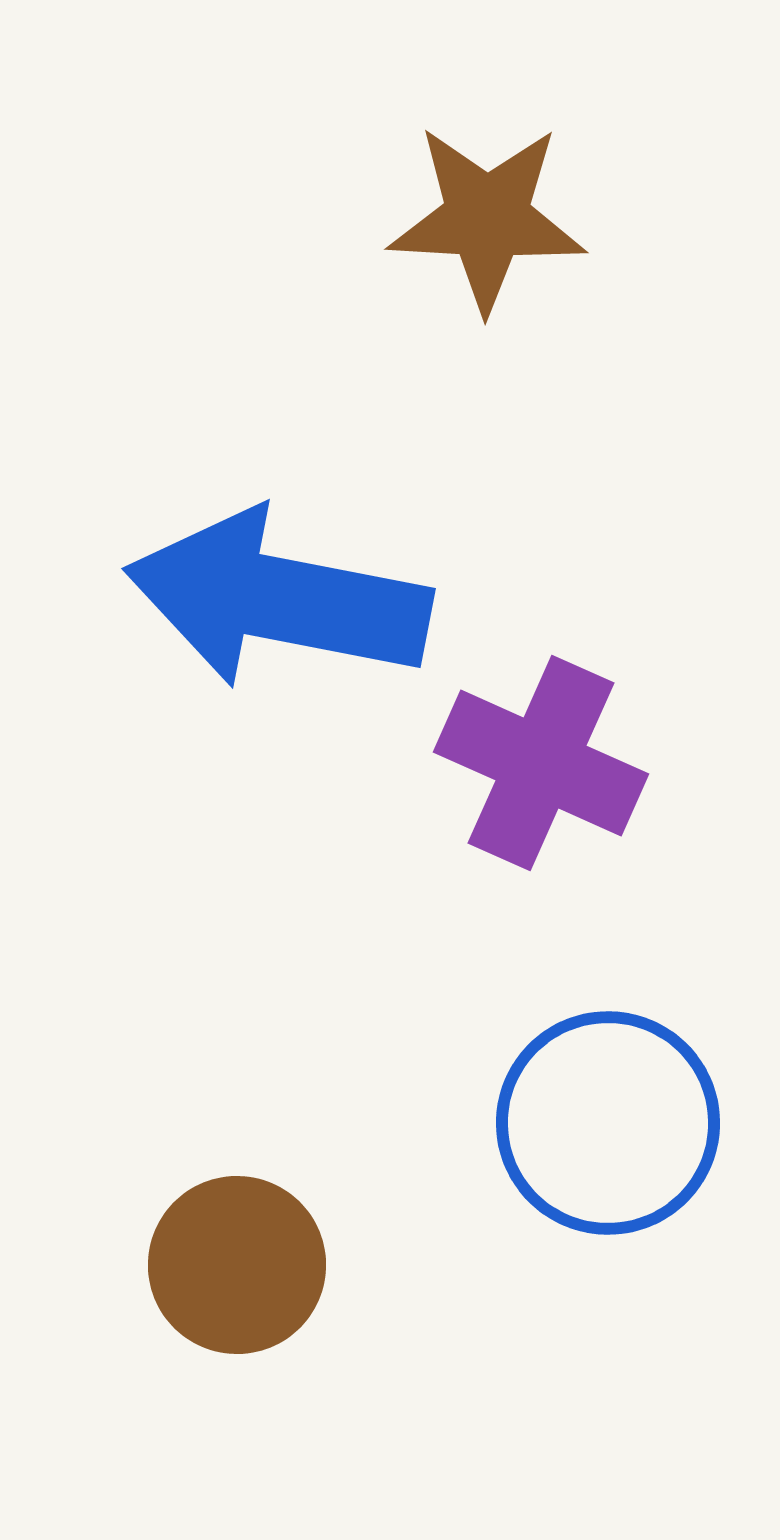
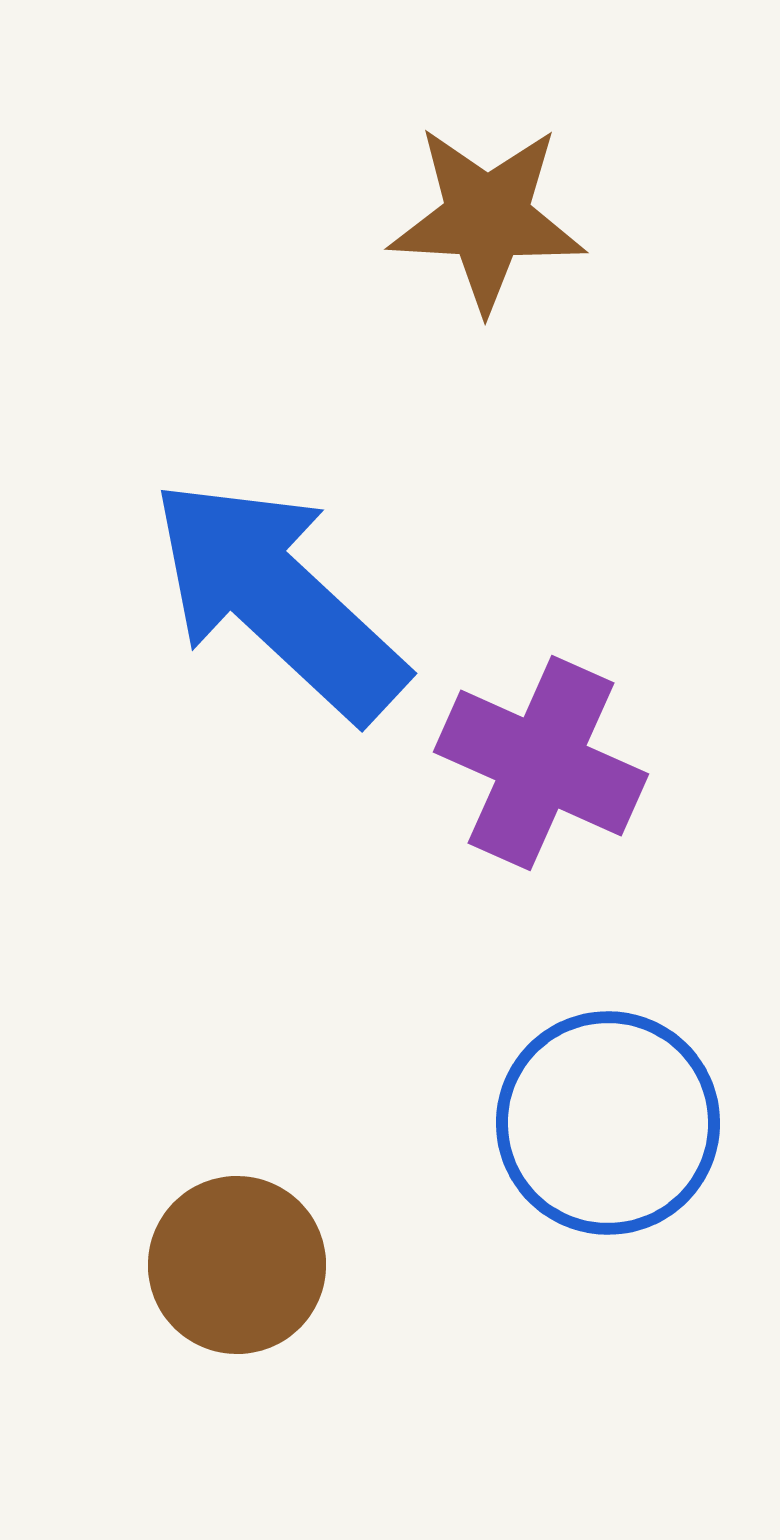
blue arrow: rotated 32 degrees clockwise
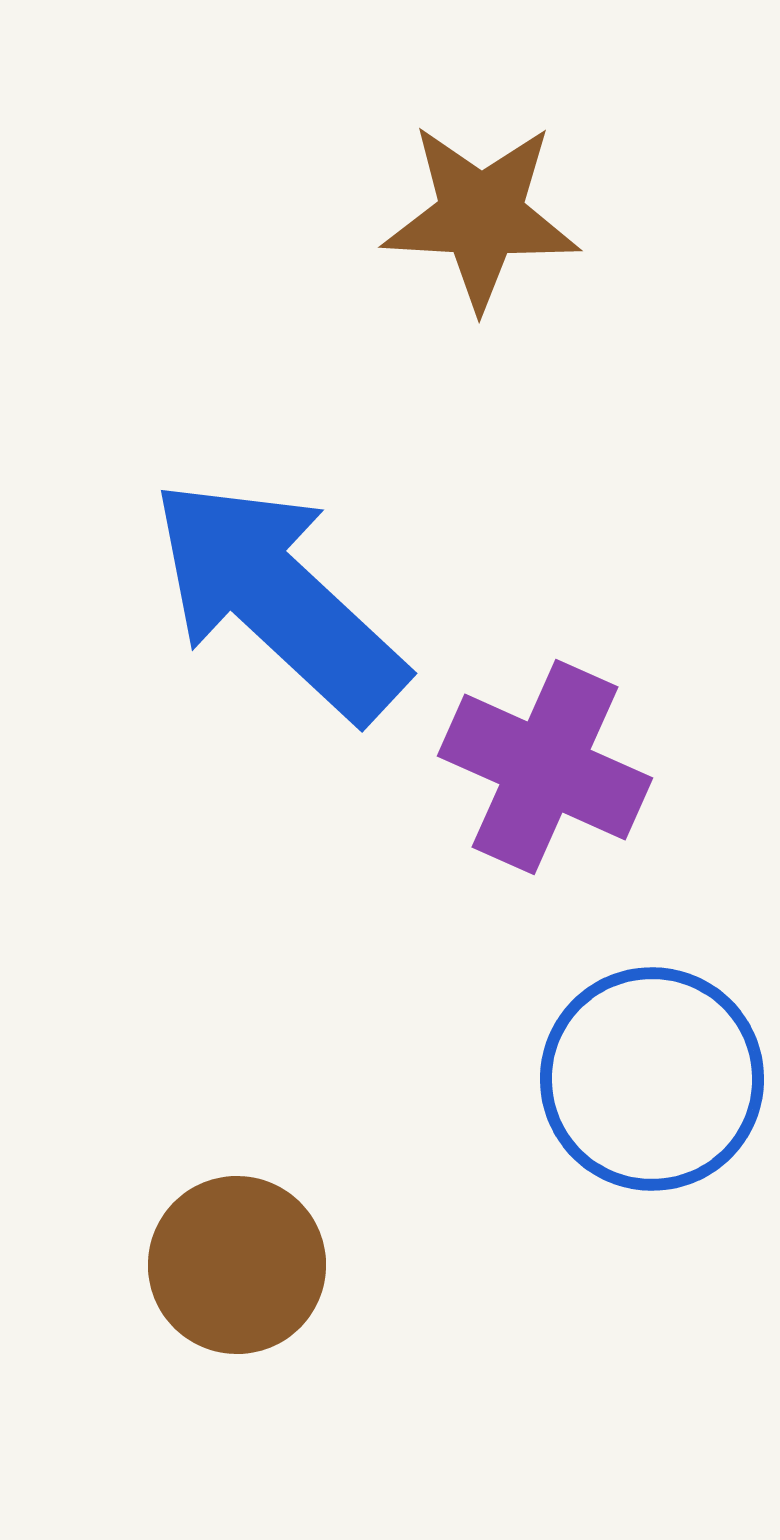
brown star: moved 6 px left, 2 px up
purple cross: moved 4 px right, 4 px down
blue circle: moved 44 px right, 44 px up
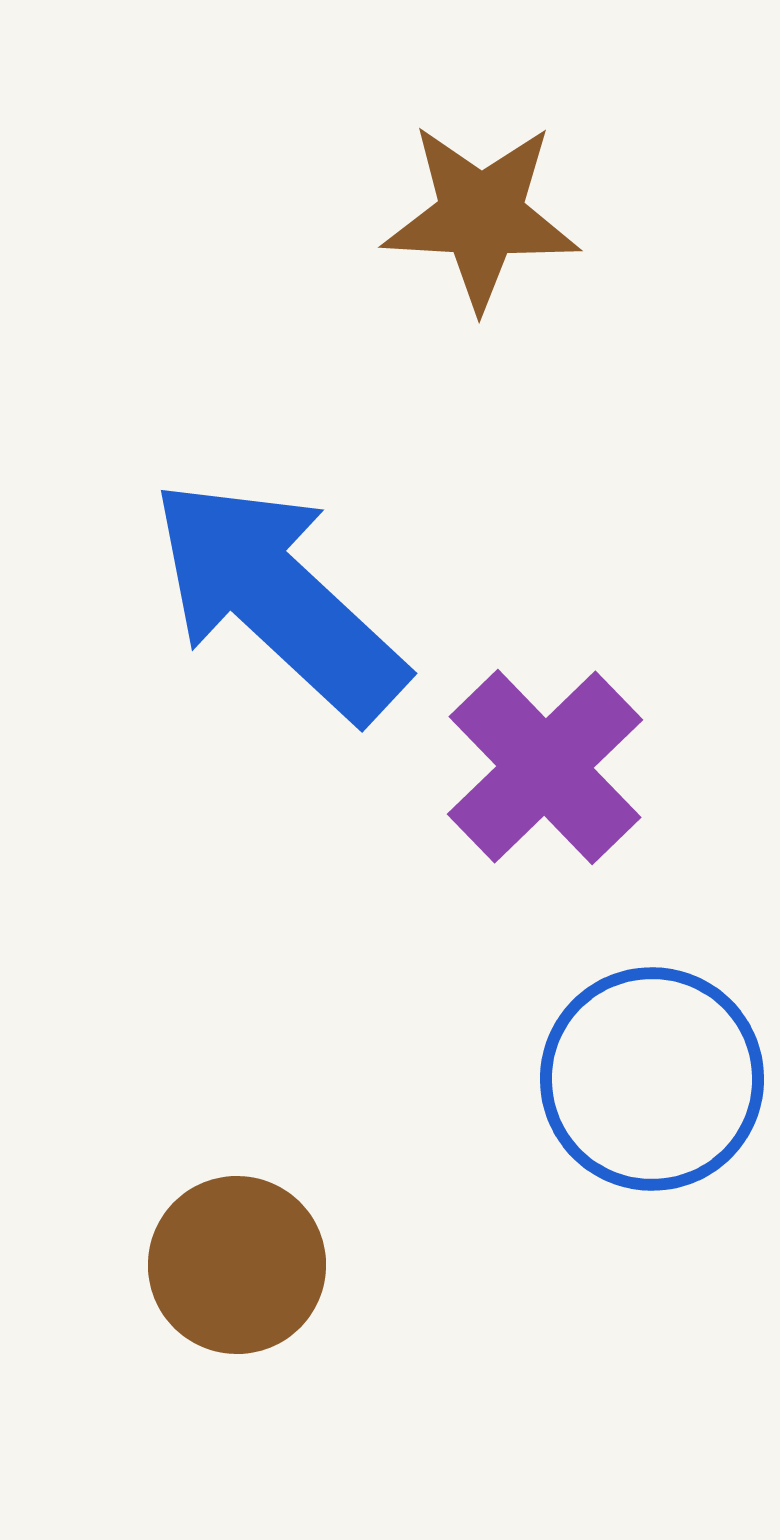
purple cross: rotated 22 degrees clockwise
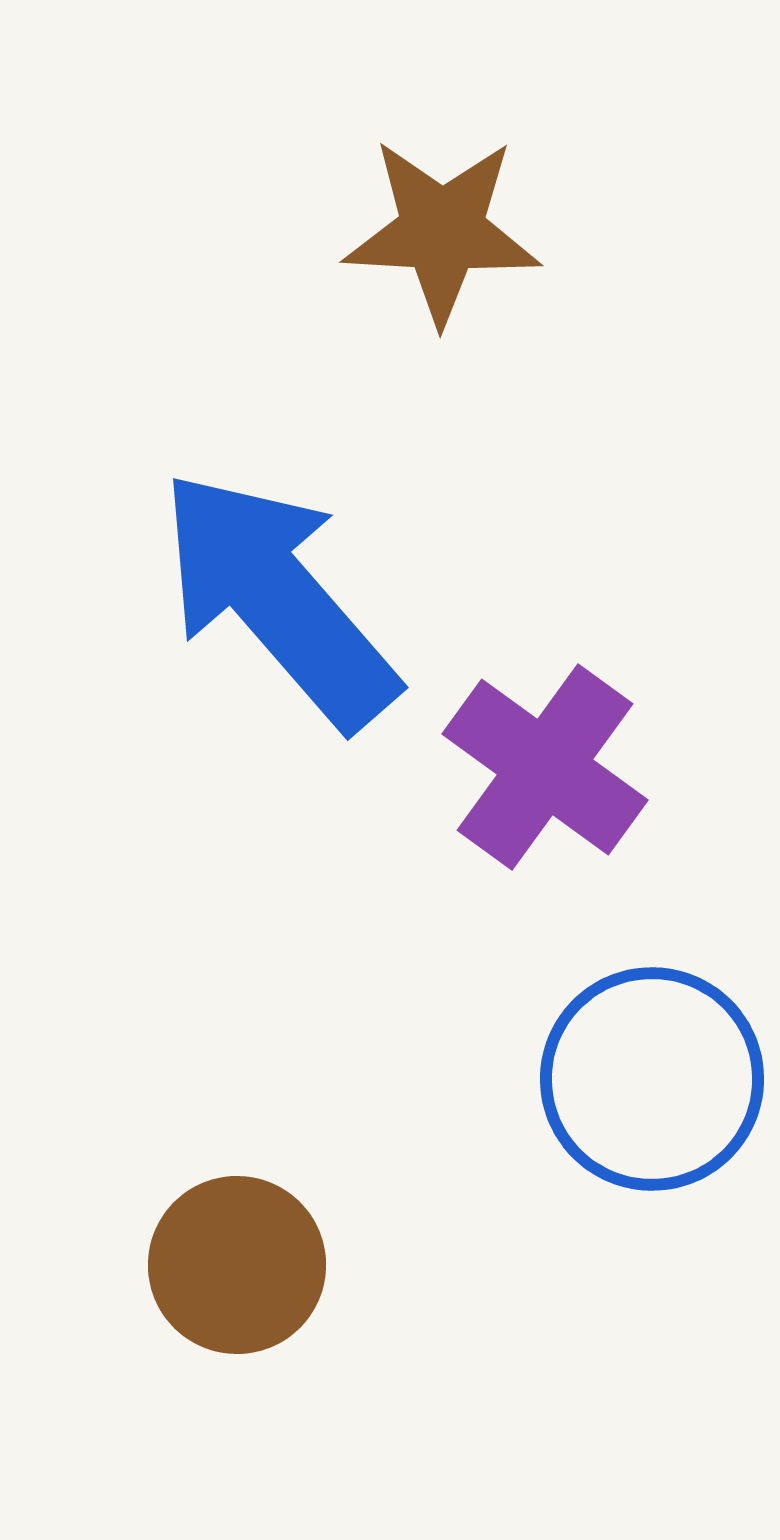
brown star: moved 39 px left, 15 px down
blue arrow: rotated 6 degrees clockwise
purple cross: rotated 10 degrees counterclockwise
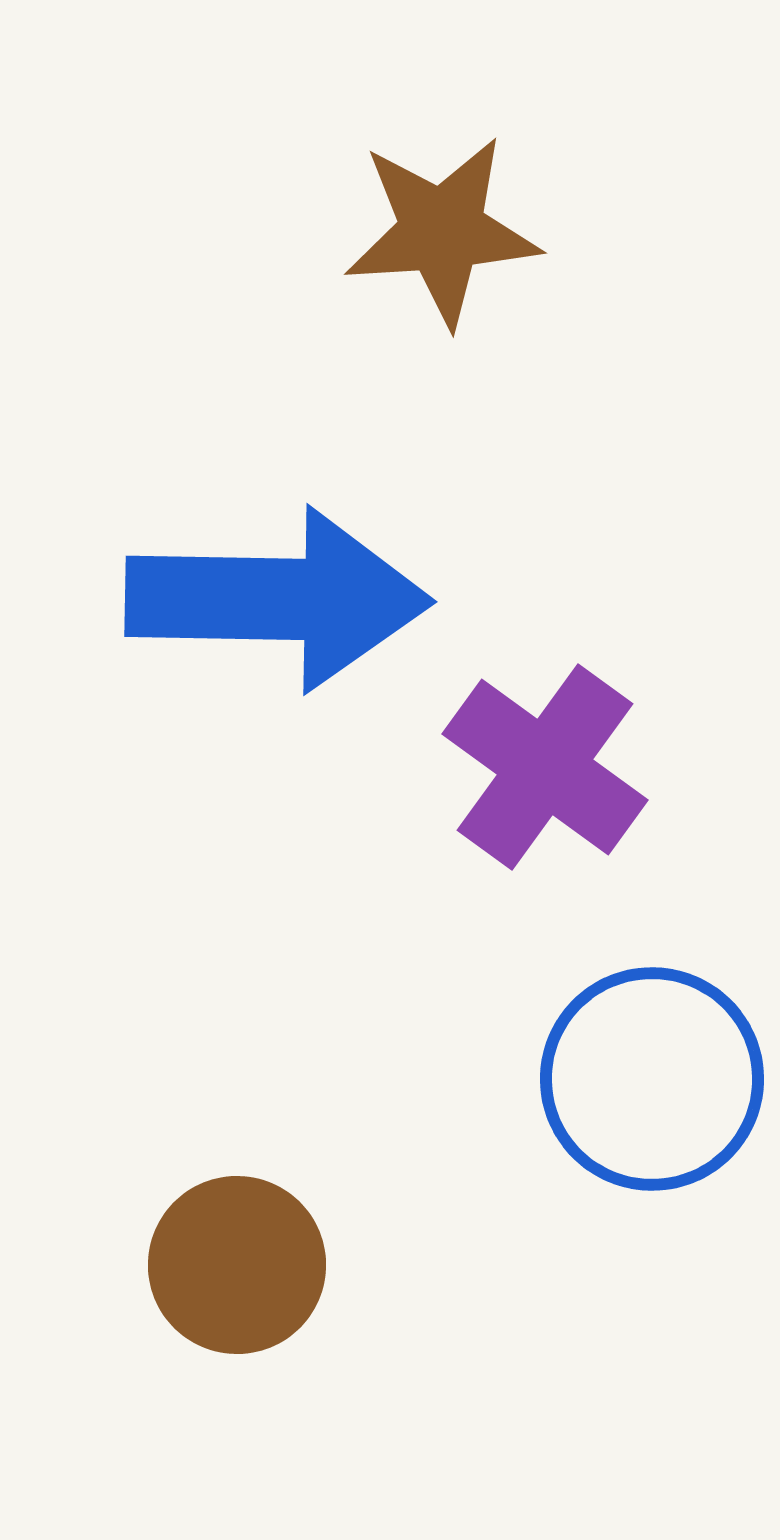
brown star: rotated 7 degrees counterclockwise
blue arrow: rotated 132 degrees clockwise
